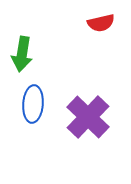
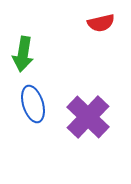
green arrow: moved 1 px right
blue ellipse: rotated 21 degrees counterclockwise
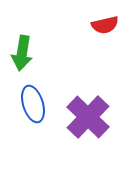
red semicircle: moved 4 px right, 2 px down
green arrow: moved 1 px left, 1 px up
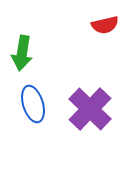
purple cross: moved 2 px right, 8 px up
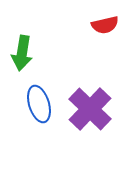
blue ellipse: moved 6 px right
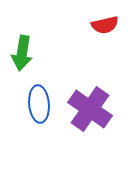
blue ellipse: rotated 12 degrees clockwise
purple cross: rotated 9 degrees counterclockwise
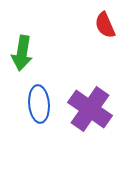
red semicircle: rotated 80 degrees clockwise
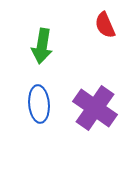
green arrow: moved 20 px right, 7 px up
purple cross: moved 5 px right, 1 px up
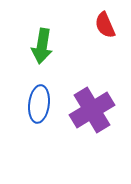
blue ellipse: rotated 12 degrees clockwise
purple cross: moved 3 px left, 2 px down; rotated 24 degrees clockwise
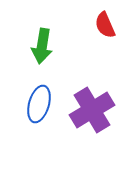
blue ellipse: rotated 9 degrees clockwise
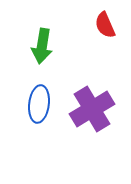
blue ellipse: rotated 9 degrees counterclockwise
purple cross: moved 1 px up
